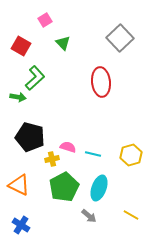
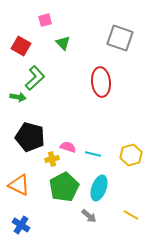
pink square: rotated 16 degrees clockwise
gray square: rotated 28 degrees counterclockwise
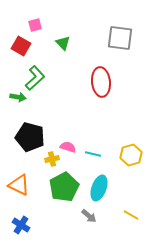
pink square: moved 10 px left, 5 px down
gray square: rotated 12 degrees counterclockwise
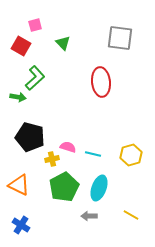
gray arrow: rotated 140 degrees clockwise
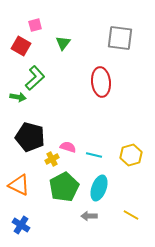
green triangle: rotated 21 degrees clockwise
cyan line: moved 1 px right, 1 px down
yellow cross: rotated 16 degrees counterclockwise
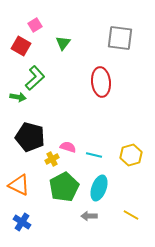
pink square: rotated 16 degrees counterclockwise
blue cross: moved 1 px right, 3 px up
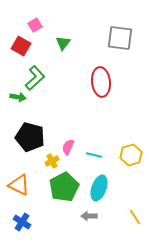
pink semicircle: rotated 84 degrees counterclockwise
yellow cross: moved 2 px down
yellow line: moved 4 px right, 2 px down; rotated 28 degrees clockwise
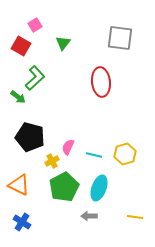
green arrow: rotated 28 degrees clockwise
yellow hexagon: moved 6 px left, 1 px up
yellow line: rotated 49 degrees counterclockwise
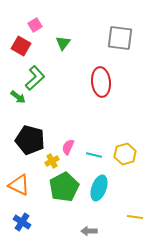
black pentagon: moved 3 px down
gray arrow: moved 15 px down
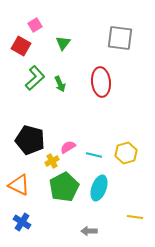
green arrow: moved 42 px right, 13 px up; rotated 28 degrees clockwise
pink semicircle: rotated 35 degrees clockwise
yellow hexagon: moved 1 px right, 1 px up
